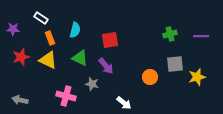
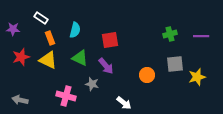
orange circle: moved 3 px left, 2 px up
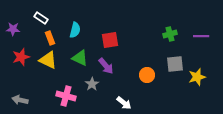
gray star: rotated 24 degrees clockwise
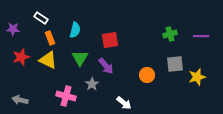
green triangle: rotated 36 degrees clockwise
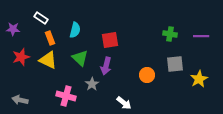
green cross: rotated 24 degrees clockwise
green triangle: rotated 18 degrees counterclockwise
purple arrow: rotated 54 degrees clockwise
yellow star: moved 2 px right, 2 px down; rotated 12 degrees counterclockwise
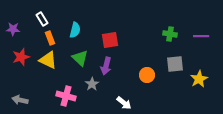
white rectangle: moved 1 px right, 1 px down; rotated 24 degrees clockwise
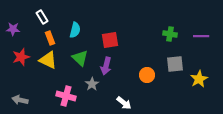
white rectangle: moved 2 px up
